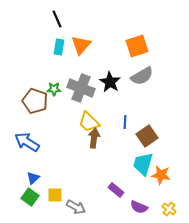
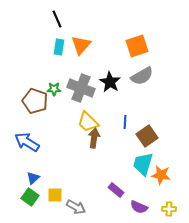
yellow trapezoid: moved 1 px left
yellow cross: rotated 32 degrees counterclockwise
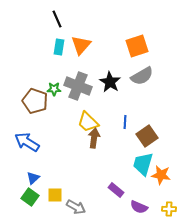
gray cross: moved 3 px left, 2 px up
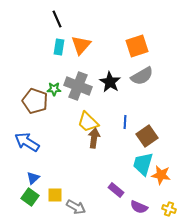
yellow cross: rotated 16 degrees clockwise
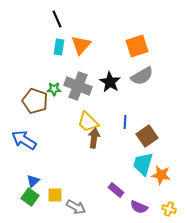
blue arrow: moved 3 px left, 2 px up
blue triangle: moved 3 px down
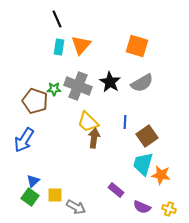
orange square: rotated 35 degrees clockwise
gray semicircle: moved 7 px down
blue arrow: rotated 90 degrees counterclockwise
purple semicircle: moved 3 px right
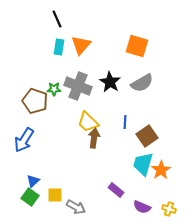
orange star: moved 5 px up; rotated 30 degrees clockwise
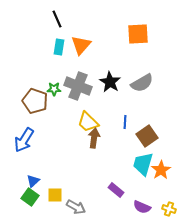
orange square: moved 1 px right, 12 px up; rotated 20 degrees counterclockwise
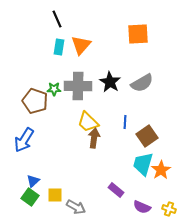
gray cross: rotated 20 degrees counterclockwise
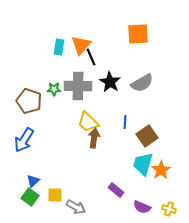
black line: moved 34 px right, 38 px down
brown pentagon: moved 6 px left
